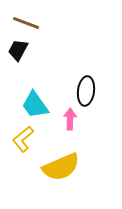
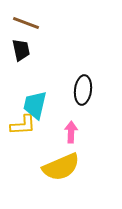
black trapezoid: moved 3 px right; rotated 140 degrees clockwise
black ellipse: moved 3 px left, 1 px up
cyan trapezoid: rotated 48 degrees clockwise
pink arrow: moved 1 px right, 13 px down
yellow L-shape: moved 14 px up; rotated 144 degrees counterclockwise
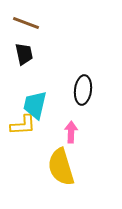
black trapezoid: moved 3 px right, 4 px down
yellow semicircle: rotated 96 degrees clockwise
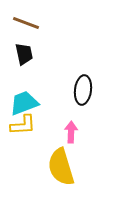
cyan trapezoid: moved 11 px left, 2 px up; rotated 56 degrees clockwise
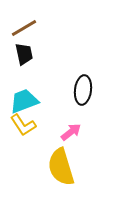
brown line: moved 2 px left, 5 px down; rotated 52 degrees counterclockwise
cyan trapezoid: moved 2 px up
yellow L-shape: rotated 60 degrees clockwise
pink arrow: rotated 50 degrees clockwise
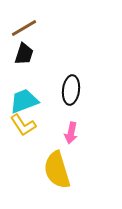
black trapezoid: rotated 30 degrees clockwise
black ellipse: moved 12 px left
pink arrow: moved 1 px down; rotated 140 degrees clockwise
yellow semicircle: moved 4 px left, 3 px down
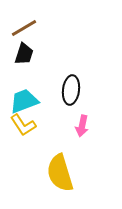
pink arrow: moved 11 px right, 7 px up
yellow semicircle: moved 3 px right, 3 px down
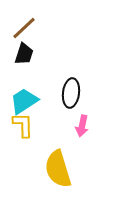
brown line: rotated 12 degrees counterclockwise
black ellipse: moved 3 px down
cyan trapezoid: rotated 12 degrees counterclockwise
yellow L-shape: rotated 148 degrees counterclockwise
yellow semicircle: moved 2 px left, 4 px up
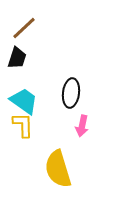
black trapezoid: moved 7 px left, 4 px down
cyan trapezoid: rotated 68 degrees clockwise
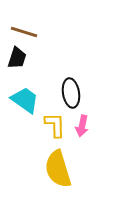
brown line: moved 4 px down; rotated 60 degrees clockwise
black ellipse: rotated 16 degrees counterclockwise
cyan trapezoid: moved 1 px right, 1 px up
yellow L-shape: moved 32 px right
